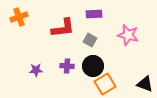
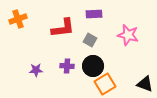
orange cross: moved 1 px left, 2 px down
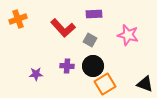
red L-shape: rotated 55 degrees clockwise
purple star: moved 4 px down
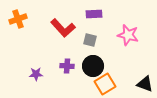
gray square: rotated 16 degrees counterclockwise
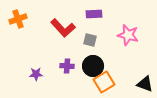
orange square: moved 1 px left, 2 px up
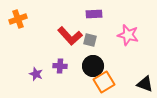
red L-shape: moved 7 px right, 8 px down
purple cross: moved 7 px left
purple star: rotated 24 degrees clockwise
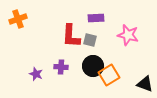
purple rectangle: moved 2 px right, 4 px down
red L-shape: moved 1 px right; rotated 45 degrees clockwise
purple cross: moved 1 px right, 1 px down
orange square: moved 5 px right, 7 px up
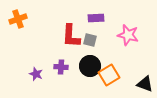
black circle: moved 3 px left
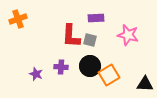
black triangle: rotated 18 degrees counterclockwise
